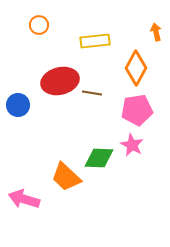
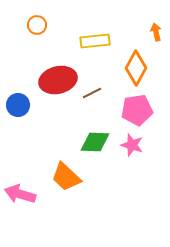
orange circle: moved 2 px left
red ellipse: moved 2 px left, 1 px up
brown line: rotated 36 degrees counterclockwise
pink star: rotated 10 degrees counterclockwise
green diamond: moved 4 px left, 16 px up
pink arrow: moved 4 px left, 5 px up
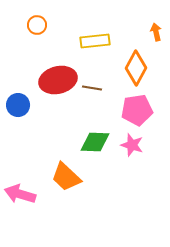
brown line: moved 5 px up; rotated 36 degrees clockwise
